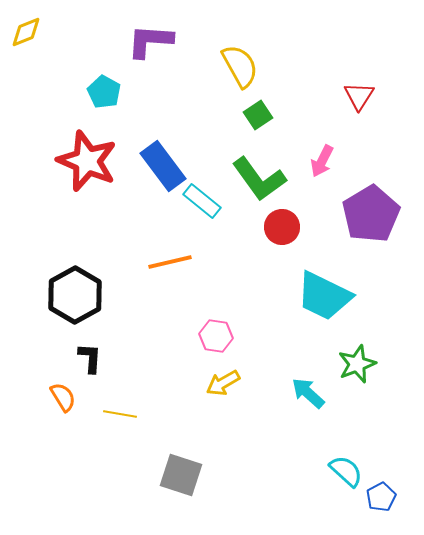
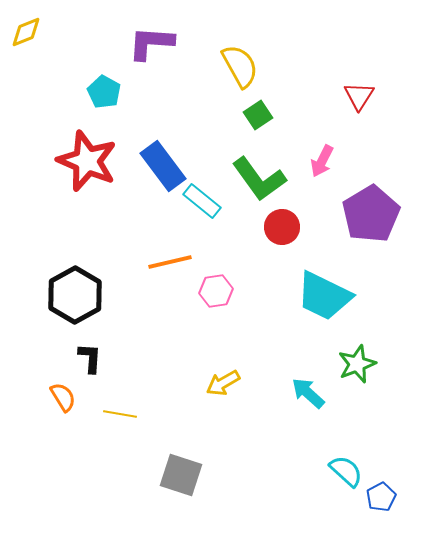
purple L-shape: moved 1 px right, 2 px down
pink hexagon: moved 45 px up; rotated 16 degrees counterclockwise
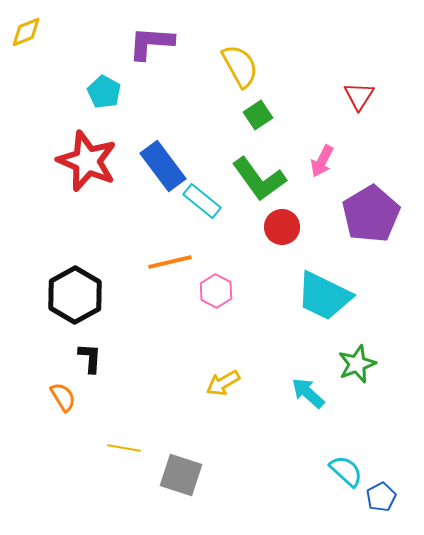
pink hexagon: rotated 24 degrees counterclockwise
yellow line: moved 4 px right, 34 px down
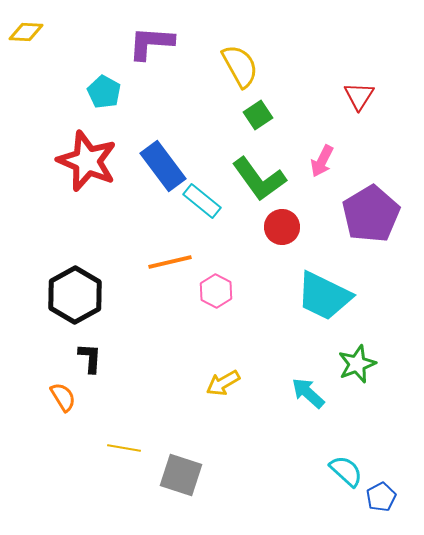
yellow diamond: rotated 24 degrees clockwise
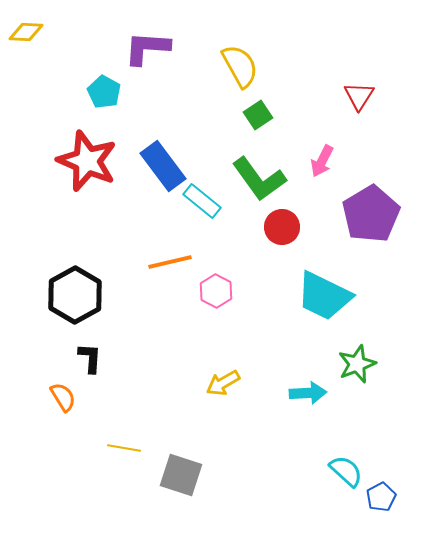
purple L-shape: moved 4 px left, 5 px down
cyan arrow: rotated 135 degrees clockwise
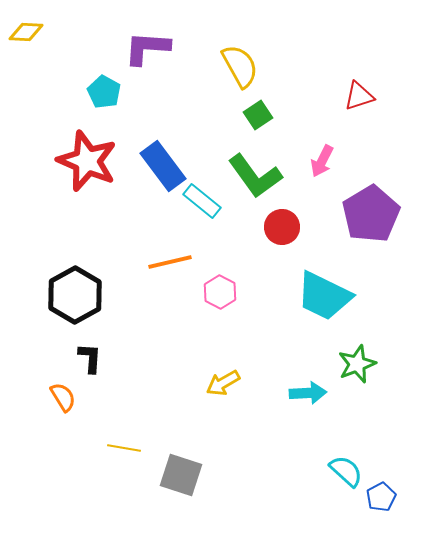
red triangle: rotated 40 degrees clockwise
green L-shape: moved 4 px left, 3 px up
pink hexagon: moved 4 px right, 1 px down
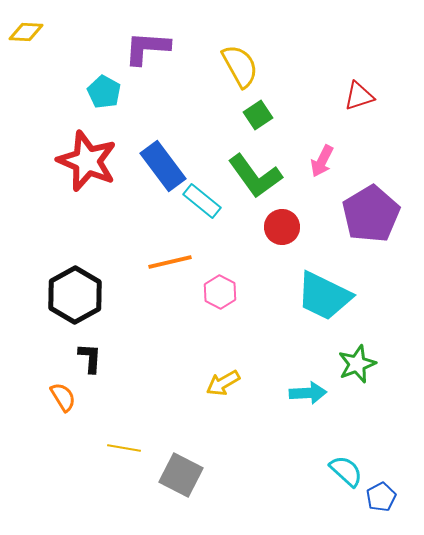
gray square: rotated 9 degrees clockwise
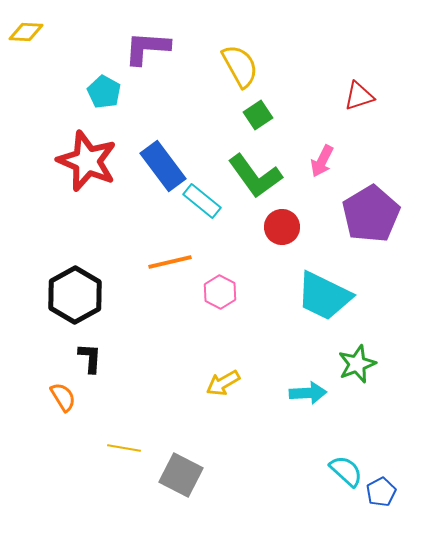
blue pentagon: moved 5 px up
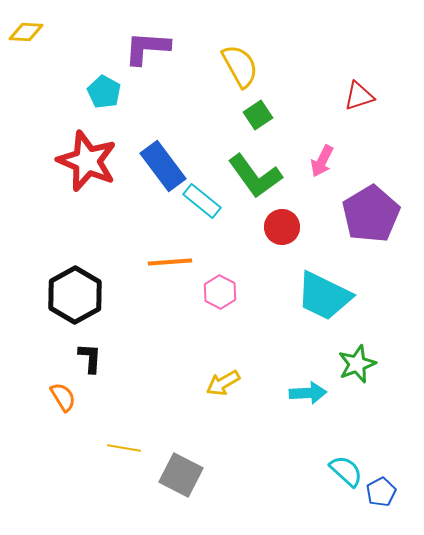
orange line: rotated 9 degrees clockwise
